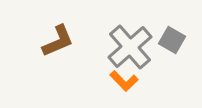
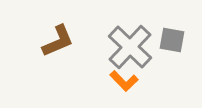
gray square: rotated 20 degrees counterclockwise
gray cross: rotated 6 degrees counterclockwise
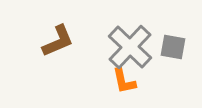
gray square: moved 1 px right, 7 px down
orange L-shape: rotated 32 degrees clockwise
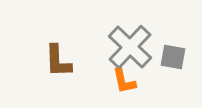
brown L-shape: moved 20 px down; rotated 111 degrees clockwise
gray square: moved 10 px down
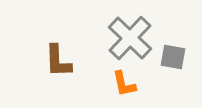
gray cross: moved 9 px up
orange L-shape: moved 3 px down
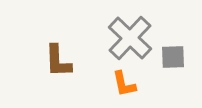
gray square: rotated 12 degrees counterclockwise
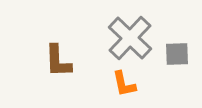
gray square: moved 4 px right, 3 px up
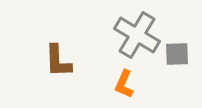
gray cross: moved 7 px right, 3 px up; rotated 12 degrees counterclockwise
orange L-shape: rotated 36 degrees clockwise
